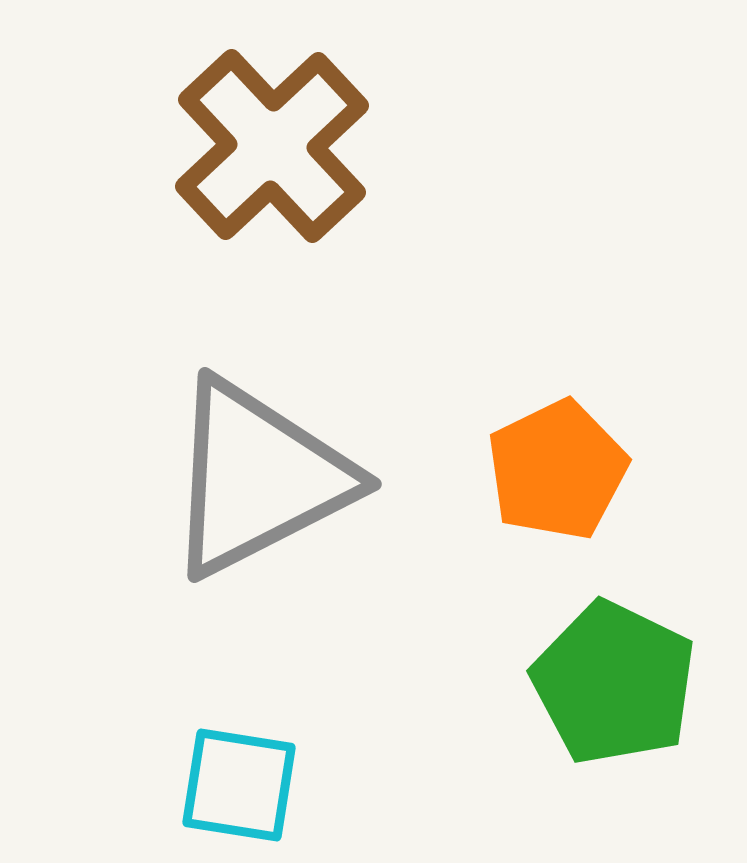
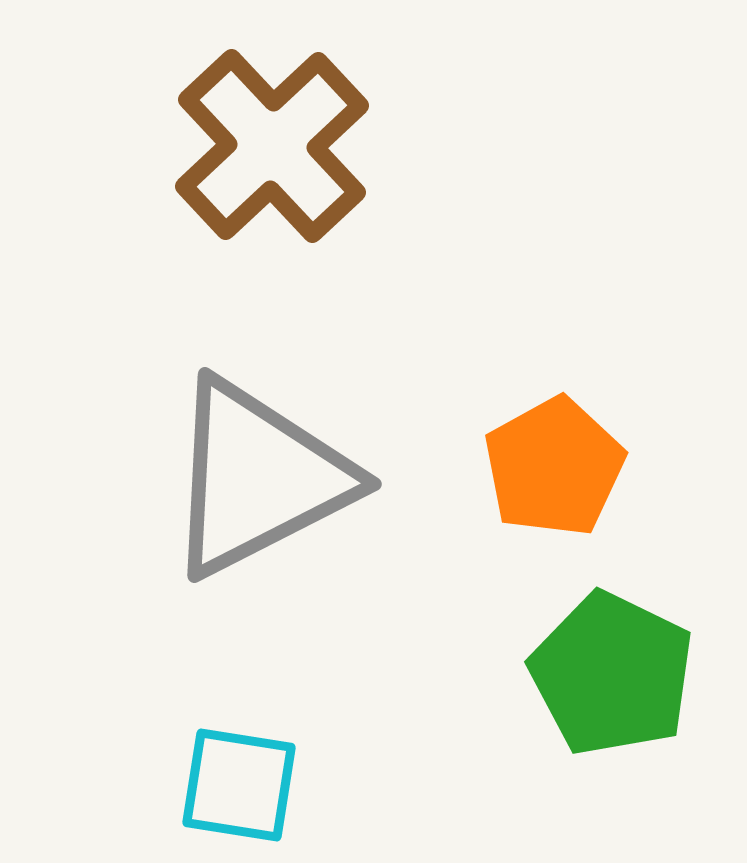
orange pentagon: moved 3 px left, 3 px up; rotated 3 degrees counterclockwise
green pentagon: moved 2 px left, 9 px up
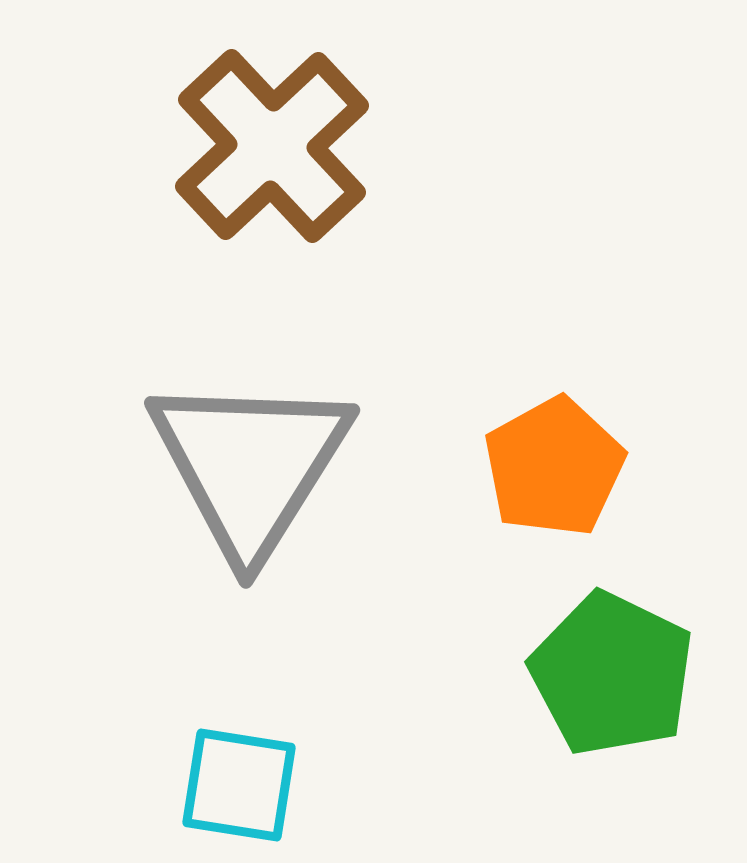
gray triangle: moved 8 px left, 13 px up; rotated 31 degrees counterclockwise
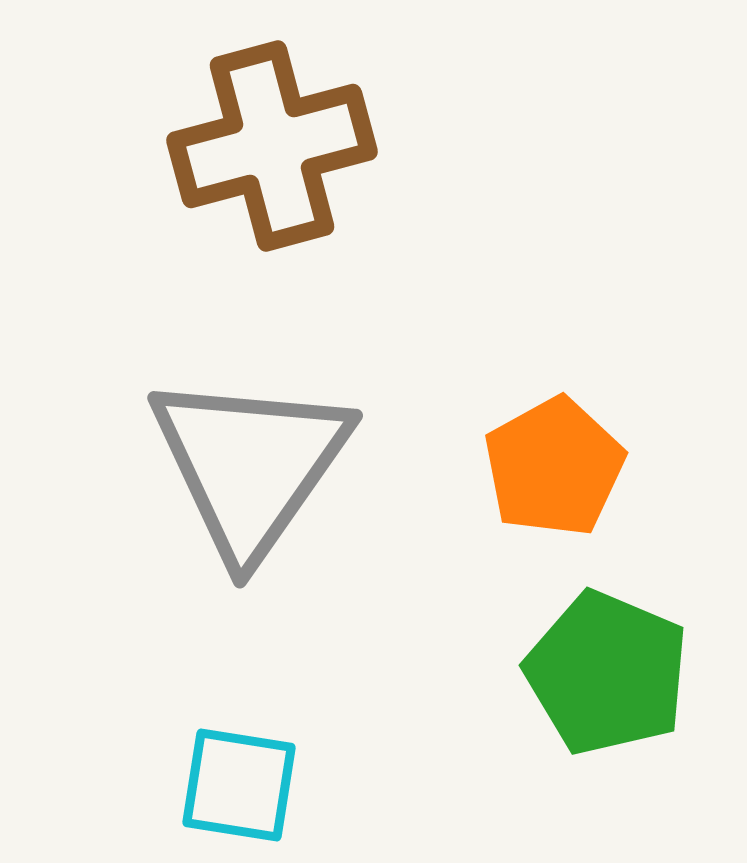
brown cross: rotated 28 degrees clockwise
gray triangle: rotated 3 degrees clockwise
green pentagon: moved 5 px left, 1 px up; rotated 3 degrees counterclockwise
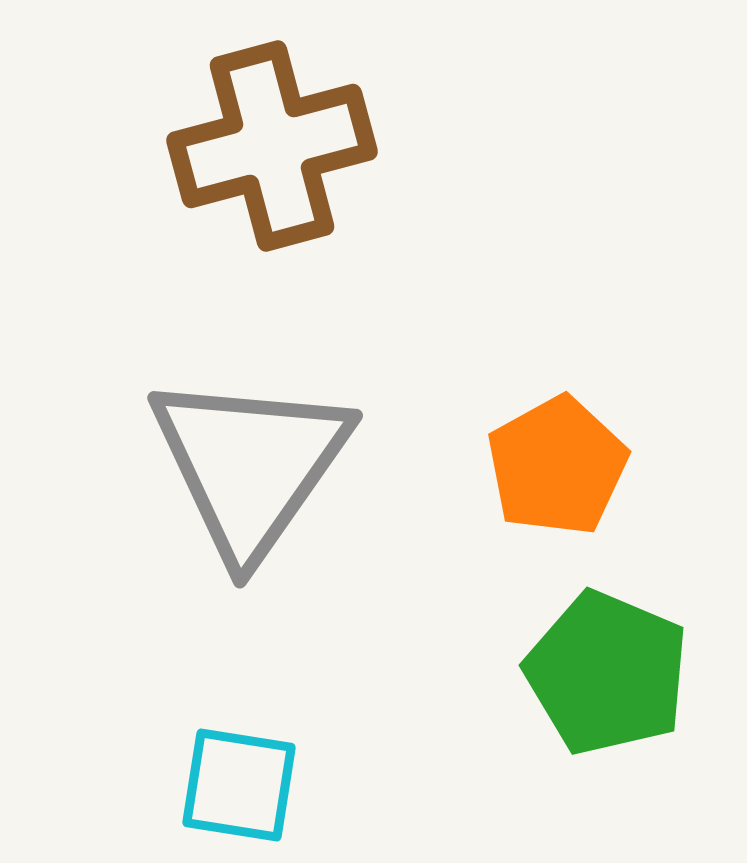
orange pentagon: moved 3 px right, 1 px up
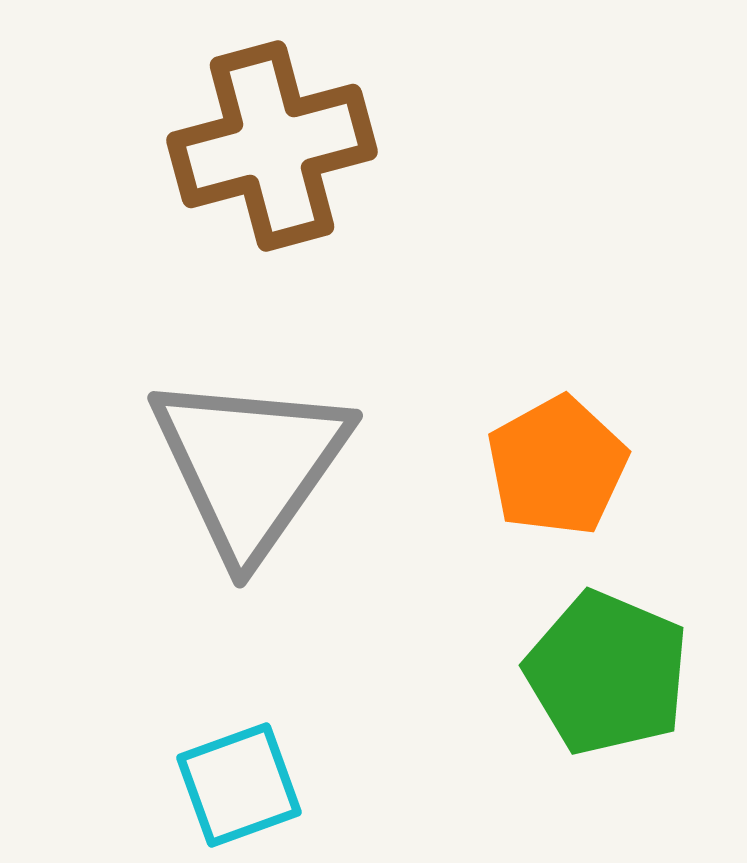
cyan square: rotated 29 degrees counterclockwise
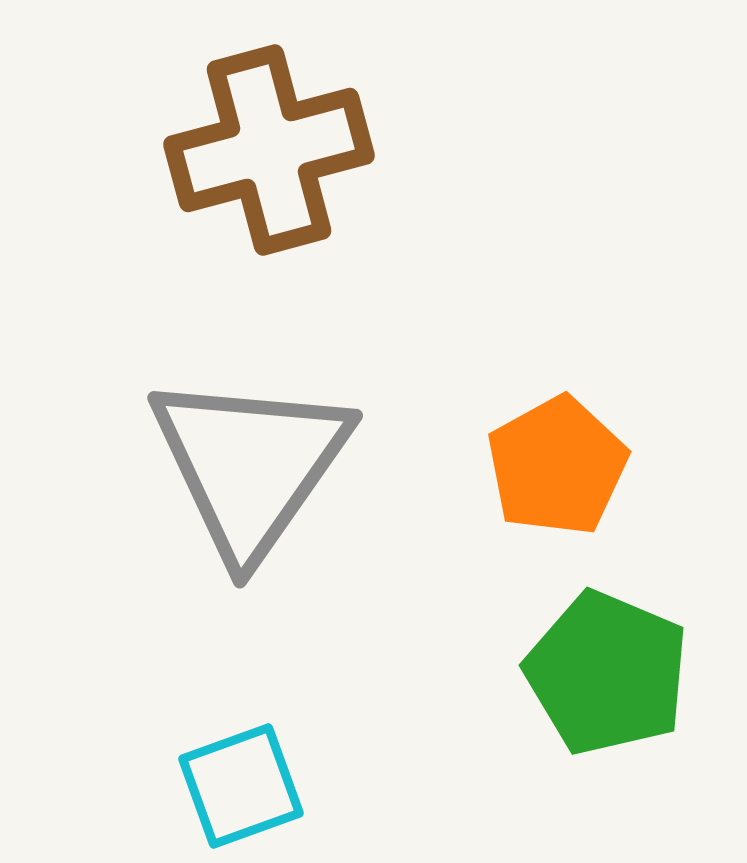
brown cross: moved 3 px left, 4 px down
cyan square: moved 2 px right, 1 px down
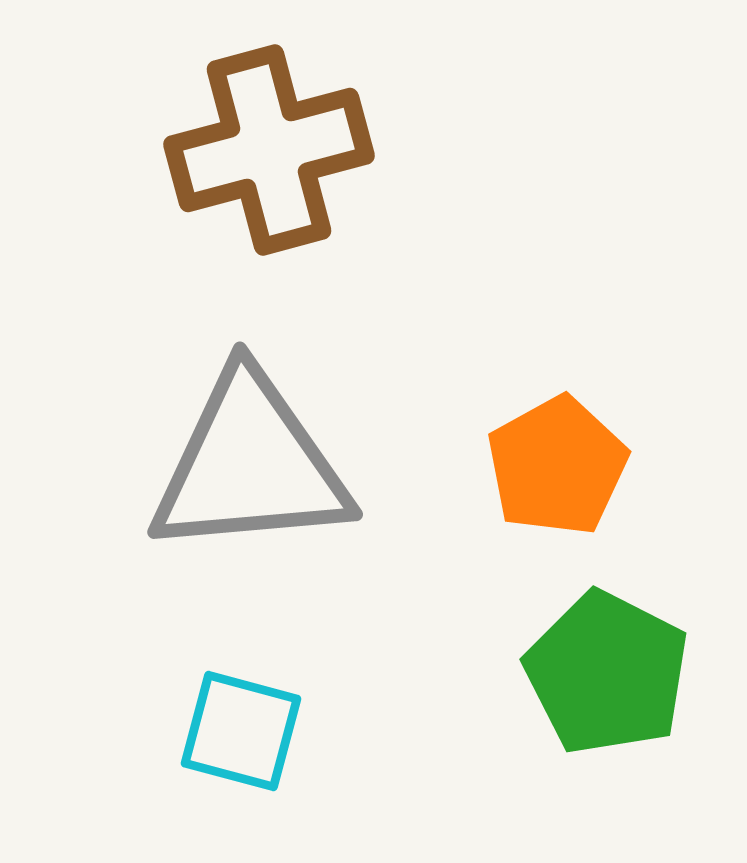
gray triangle: rotated 50 degrees clockwise
green pentagon: rotated 4 degrees clockwise
cyan square: moved 55 px up; rotated 35 degrees clockwise
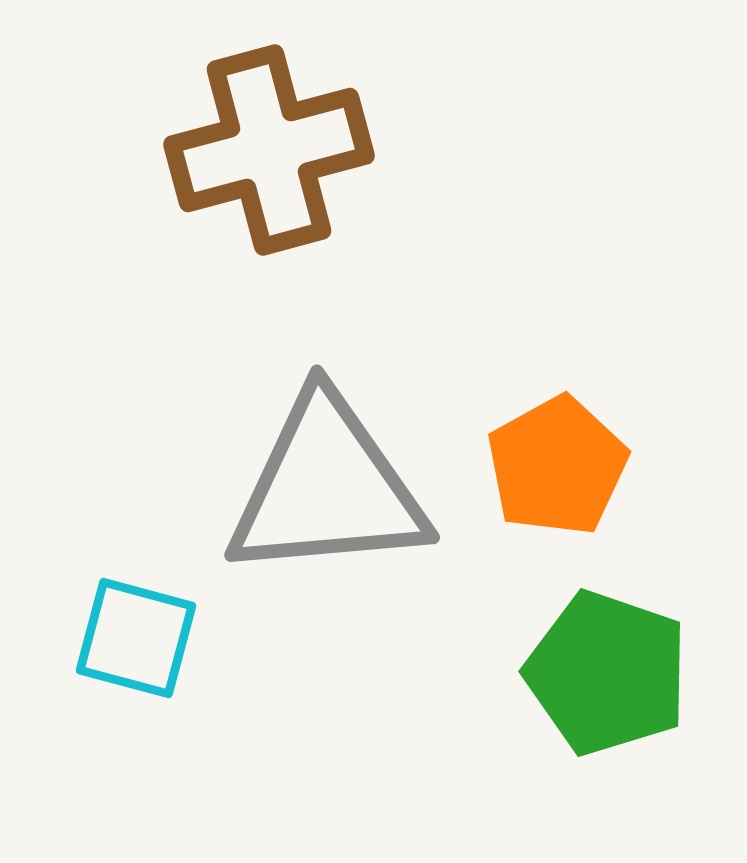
gray triangle: moved 77 px right, 23 px down
green pentagon: rotated 8 degrees counterclockwise
cyan square: moved 105 px left, 93 px up
